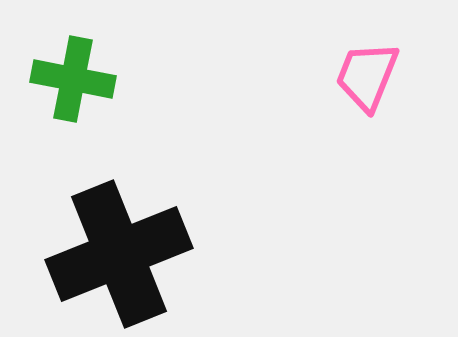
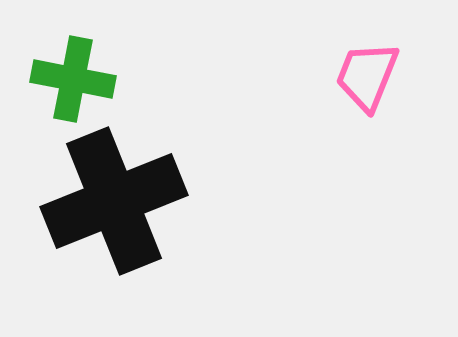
black cross: moved 5 px left, 53 px up
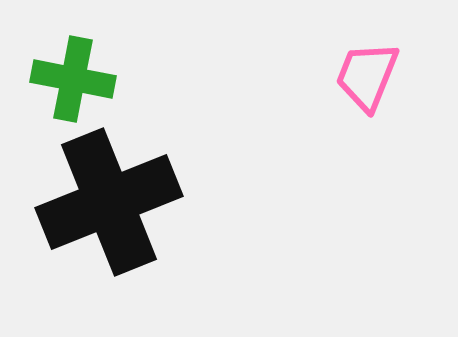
black cross: moved 5 px left, 1 px down
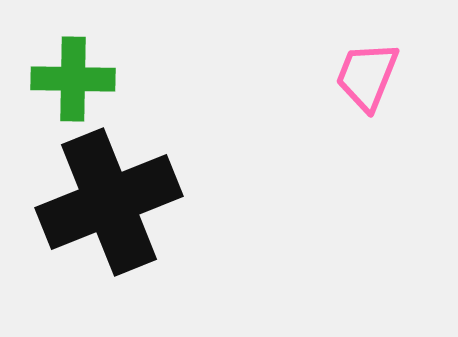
green cross: rotated 10 degrees counterclockwise
